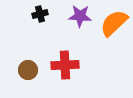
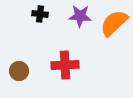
black cross: rotated 21 degrees clockwise
brown circle: moved 9 px left, 1 px down
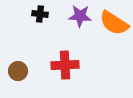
orange semicircle: rotated 104 degrees counterclockwise
brown circle: moved 1 px left
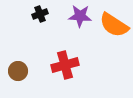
black cross: rotated 28 degrees counterclockwise
orange semicircle: moved 2 px down
red cross: rotated 12 degrees counterclockwise
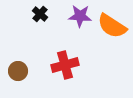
black cross: rotated 28 degrees counterclockwise
orange semicircle: moved 2 px left, 1 px down
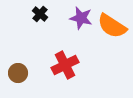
purple star: moved 1 px right, 2 px down; rotated 10 degrees clockwise
red cross: rotated 12 degrees counterclockwise
brown circle: moved 2 px down
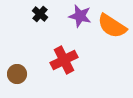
purple star: moved 1 px left, 2 px up
red cross: moved 1 px left, 5 px up
brown circle: moved 1 px left, 1 px down
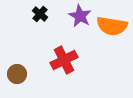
purple star: rotated 15 degrees clockwise
orange semicircle: rotated 24 degrees counterclockwise
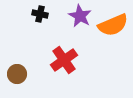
black cross: rotated 28 degrees counterclockwise
orange semicircle: moved 1 px right, 1 px up; rotated 32 degrees counterclockwise
red cross: rotated 8 degrees counterclockwise
